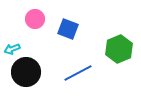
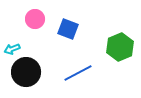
green hexagon: moved 1 px right, 2 px up
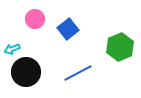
blue square: rotated 30 degrees clockwise
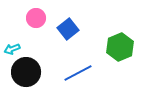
pink circle: moved 1 px right, 1 px up
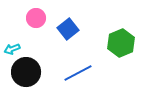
green hexagon: moved 1 px right, 4 px up
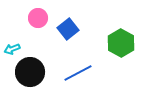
pink circle: moved 2 px right
green hexagon: rotated 8 degrees counterclockwise
black circle: moved 4 px right
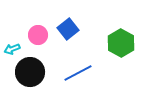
pink circle: moved 17 px down
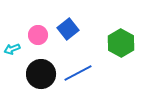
black circle: moved 11 px right, 2 px down
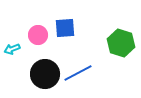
blue square: moved 3 px left, 1 px up; rotated 35 degrees clockwise
green hexagon: rotated 12 degrees counterclockwise
black circle: moved 4 px right
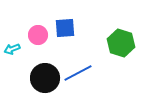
black circle: moved 4 px down
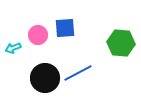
green hexagon: rotated 12 degrees counterclockwise
cyan arrow: moved 1 px right, 1 px up
